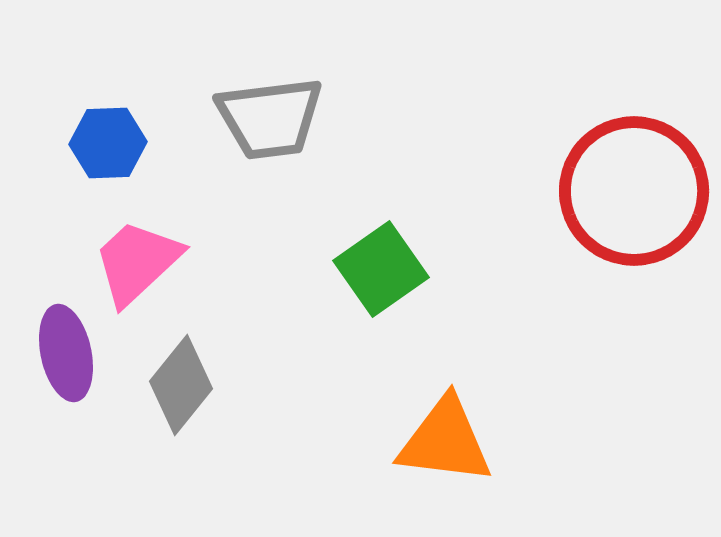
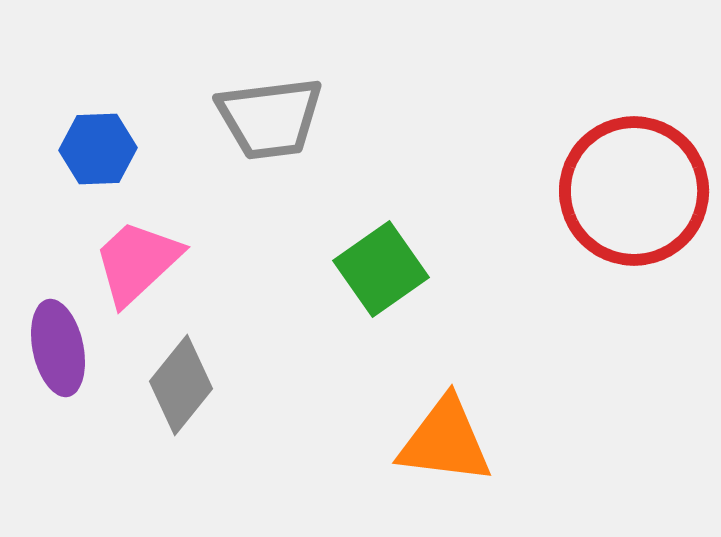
blue hexagon: moved 10 px left, 6 px down
purple ellipse: moved 8 px left, 5 px up
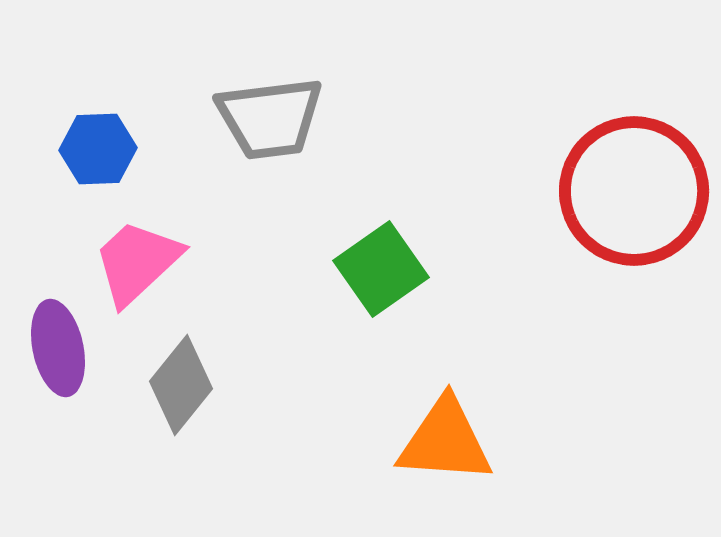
orange triangle: rotated 3 degrees counterclockwise
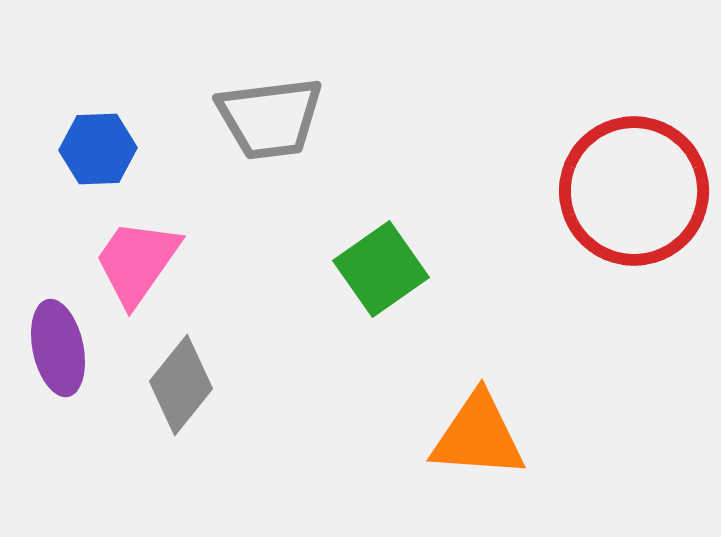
pink trapezoid: rotated 12 degrees counterclockwise
orange triangle: moved 33 px right, 5 px up
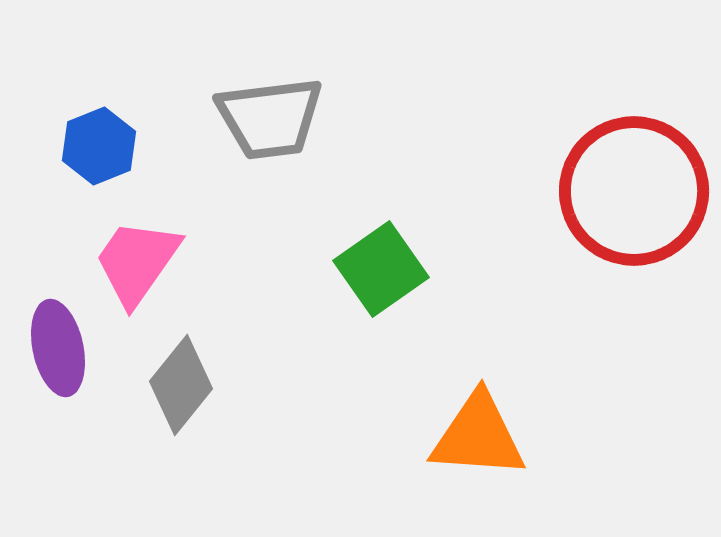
blue hexagon: moved 1 px right, 3 px up; rotated 20 degrees counterclockwise
